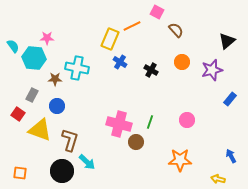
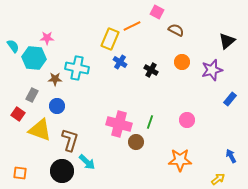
brown semicircle: rotated 21 degrees counterclockwise
yellow arrow: rotated 128 degrees clockwise
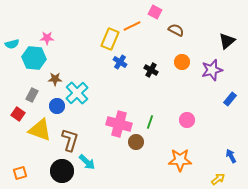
pink square: moved 2 px left
cyan semicircle: moved 1 px left, 2 px up; rotated 112 degrees clockwise
cyan cross: moved 25 px down; rotated 35 degrees clockwise
orange square: rotated 24 degrees counterclockwise
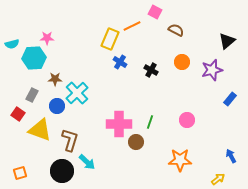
cyan hexagon: rotated 10 degrees counterclockwise
pink cross: rotated 15 degrees counterclockwise
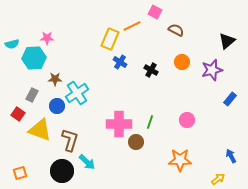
cyan cross: rotated 10 degrees clockwise
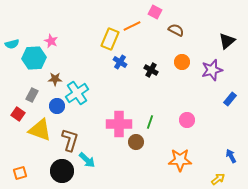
pink star: moved 4 px right, 3 px down; rotated 24 degrees clockwise
cyan arrow: moved 2 px up
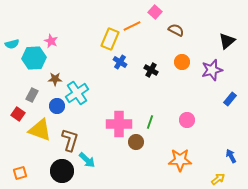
pink square: rotated 16 degrees clockwise
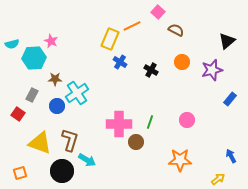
pink square: moved 3 px right
yellow triangle: moved 13 px down
cyan arrow: rotated 12 degrees counterclockwise
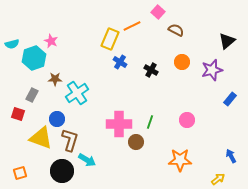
cyan hexagon: rotated 15 degrees counterclockwise
blue circle: moved 13 px down
red square: rotated 16 degrees counterclockwise
yellow triangle: moved 1 px right, 5 px up
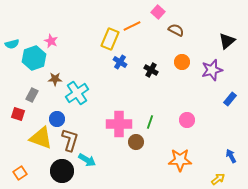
orange square: rotated 16 degrees counterclockwise
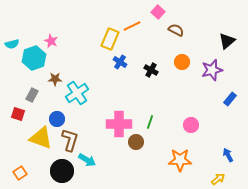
pink circle: moved 4 px right, 5 px down
blue arrow: moved 3 px left, 1 px up
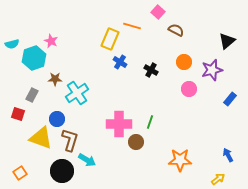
orange line: rotated 42 degrees clockwise
orange circle: moved 2 px right
pink circle: moved 2 px left, 36 px up
